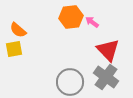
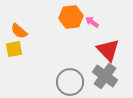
orange semicircle: moved 1 px right, 1 px down
gray cross: moved 1 px left, 1 px up
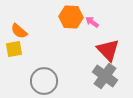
orange hexagon: rotated 10 degrees clockwise
gray circle: moved 26 px left, 1 px up
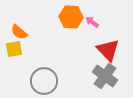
orange semicircle: moved 1 px down
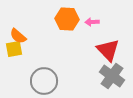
orange hexagon: moved 4 px left, 2 px down
pink arrow: rotated 40 degrees counterclockwise
orange semicircle: moved 1 px left, 4 px down
gray cross: moved 7 px right
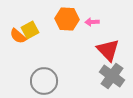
yellow square: moved 16 px right, 19 px up; rotated 18 degrees counterclockwise
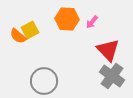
pink arrow: rotated 48 degrees counterclockwise
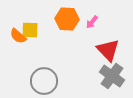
yellow square: rotated 30 degrees clockwise
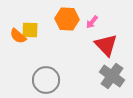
red triangle: moved 2 px left, 5 px up
gray circle: moved 2 px right, 1 px up
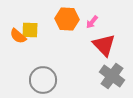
red triangle: moved 2 px left
gray circle: moved 3 px left
